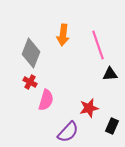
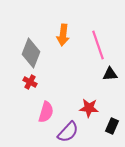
pink semicircle: moved 12 px down
red star: rotated 18 degrees clockwise
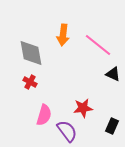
pink line: rotated 32 degrees counterclockwise
gray diamond: rotated 32 degrees counterclockwise
black triangle: moved 3 px right; rotated 28 degrees clockwise
red star: moved 6 px left; rotated 12 degrees counterclockwise
pink semicircle: moved 2 px left, 3 px down
purple semicircle: moved 1 px left, 1 px up; rotated 80 degrees counterclockwise
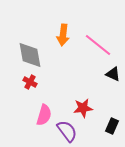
gray diamond: moved 1 px left, 2 px down
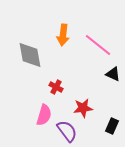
red cross: moved 26 px right, 5 px down
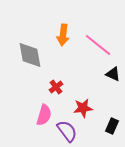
red cross: rotated 24 degrees clockwise
